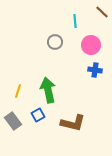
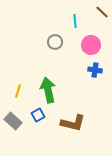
gray rectangle: rotated 12 degrees counterclockwise
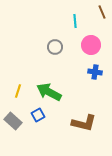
brown line: rotated 24 degrees clockwise
gray circle: moved 5 px down
blue cross: moved 2 px down
green arrow: moved 1 px right, 2 px down; rotated 50 degrees counterclockwise
brown L-shape: moved 11 px right
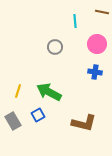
brown line: rotated 56 degrees counterclockwise
pink circle: moved 6 px right, 1 px up
gray rectangle: rotated 18 degrees clockwise
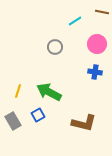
cyan line: rotated 64 degrees clockwise
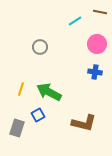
brown line: moved 2 px left
gray circle: moved 15 px left
yellow line: moved 3 px right, 2 px up
gray rectangle: moved 4 px right, 7 px down; rotated 48 degrees clockwise
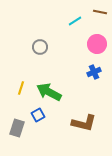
blue cross: moved 1 px left; rotated 32 degrees counterclockwise
yellow line: moved 1 px up
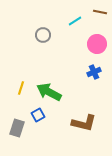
gray circle: moved 3 px right, 12 px up
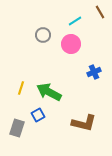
brown line: rotated 48 degrees clockwise
pink circle: moved 26 px left
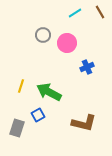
cyan line: moved 8 px up
pink circle: moved 4 px left, 1 px up
blue cross: moved 7 px left, 5 px up
yellow line: moved 2 px up
